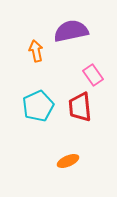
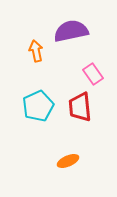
pink rectangle: moved 1 px up
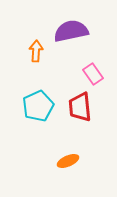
orange arrow: rotated 15 degrees clockwise
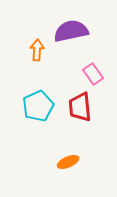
orange arrow: moved 1 px right, 1 px up
orange ellipse: moved 1 px down
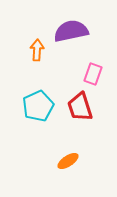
pink rectangle: rotated 55 degrees clockwise
red trapezoid: rotated 12 degrees counterclockwise
orange ellipse: moved 1 px up; rotated 10 degrees counterclockwise
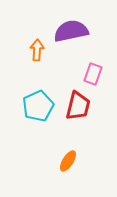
red trapezoid: moved 2 px left, 1 px up; rotated 148 degrees counterclockwise
orange ellipse: rotated 25 degrees counterclockwise
